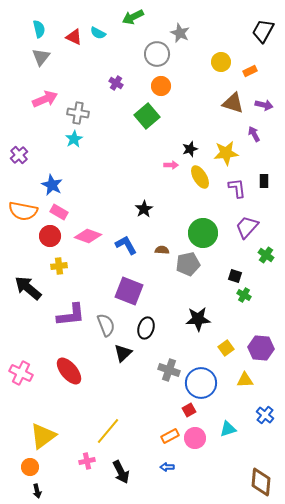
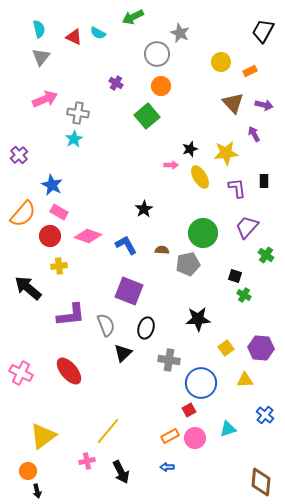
brown triangle at (233, 103): rotated 30 degrees clockwise
orange semicircle at (23, 211): moved 3 px down; rotated 60 degrees counterclockwise
gray cross at (169, 370): moved 10 px up; rotated 10 degrees counterclockwise
orange circle at (30, 467): moved 2 px left, 4 px down
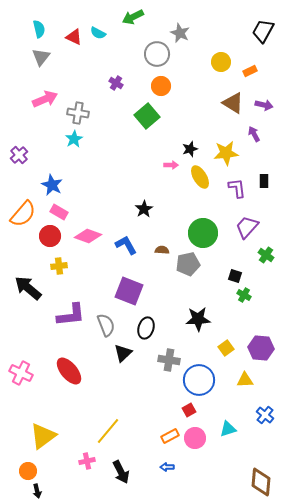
brown triangle at (233, 103): rotated 15 degrees counterclockwise
blue circle at (201, 383): moved 2 px left, 3 px up
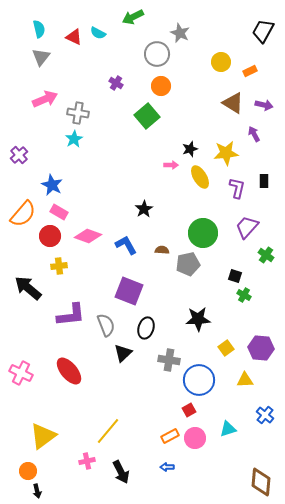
purple L-shape at (237, 188): rotated 20 degrees clockwise
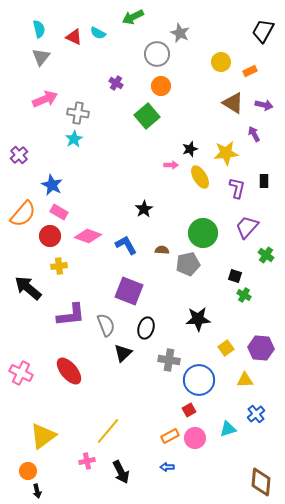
blue cross at (265, 415): moved 9 px left, 1 px up; rotated 12 degrees clockwise
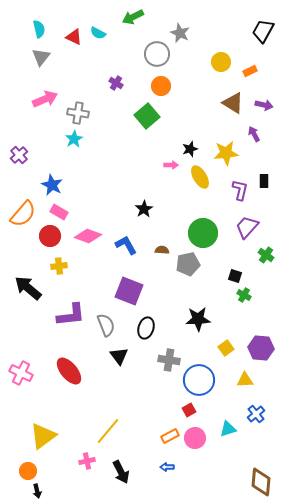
purple L-shape at (237, 188): moved 3 px right, 2 px down
black triangle at (123, 353): moved 4 px left, 3 px down; rotated 24 degrees counterclockwise
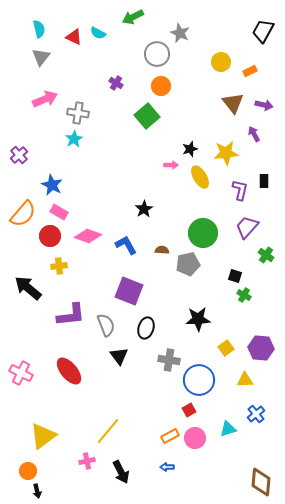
brown triangle at (233, 103): rotated 20 degrees clockwise
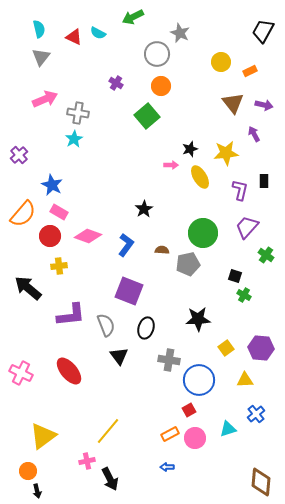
blue L-shape at (126, 245): rotated 65 degrees clockwise
orange rectangle at (170, 436): moved 2 px up
black arrow at (121, 472): moved 11 px left, 7 px down
